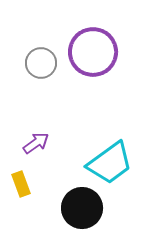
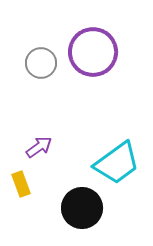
purple arrow: moved 3 px right, 4 px down
cyan trapezoid: moved 7 px right
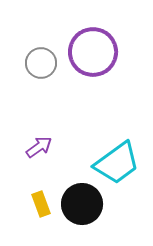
yellow rectangle: moved 20 px right, 20 px down
black circle: moved 4 px up
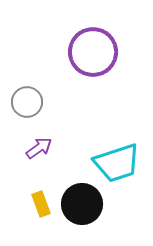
gray circle: moved 14 px left, 39 px down
purple arrow: moved 1 px down
cyan trapezoid: rotated 18 degrees clockwise
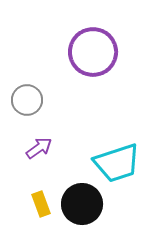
gray circle: moved 2 px up
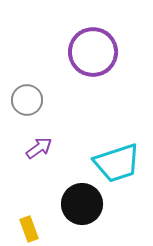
yellow rectangle: moved 12 px left, 25 px down
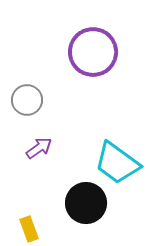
cyan trapezoid: rotated 54 degrees clockwise
black circle: moved 4 px right, 1 px up
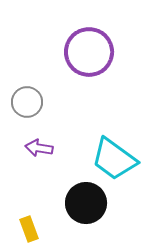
purple circle: moved 4 px left
gray circle: moved 2 px down
purple arrow: rotated 136 degrees counterclockwise
cyan trapezoid: moved 3 px left, 4 px up
